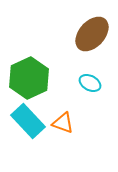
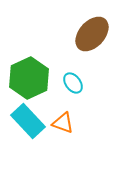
cyan ellipse: moved 17 px left; rotated 25 degrees clockwise
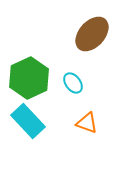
orange triangle: moved 24 px right
